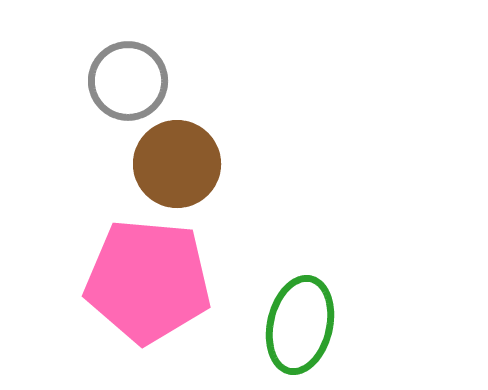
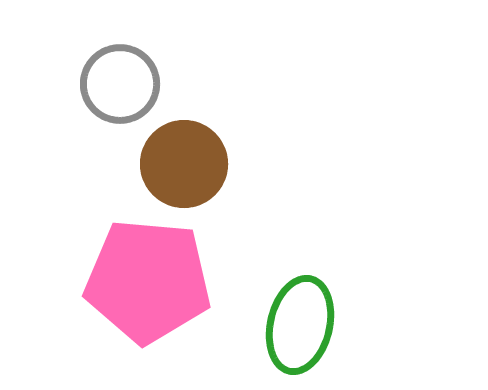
gray circle: moved 8 px left, 3 px down
brown circle: moved 7 px right
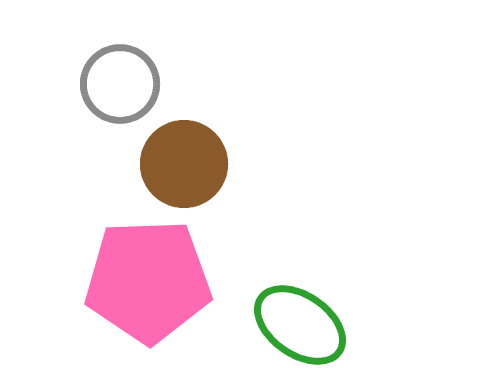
pink pentagon: rotated 7 degrees counterclockwise
green ellipse: rotated 68 degrees counterclockwise
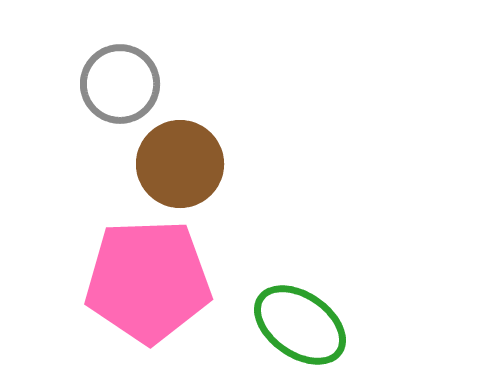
brown circle: moved 4 px left
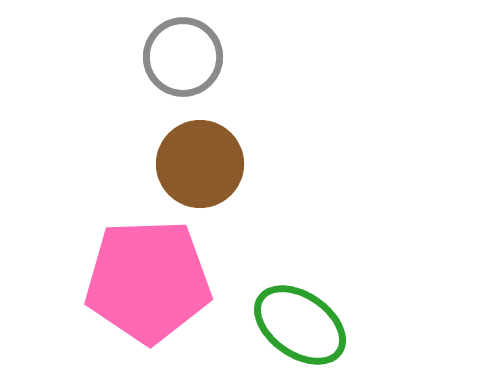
gray circle: moved 63 px right, 27 px up
brown circle: moved 20 px right
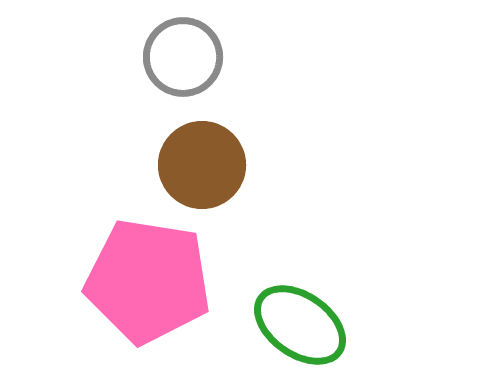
brown circle: moved 2 px right, 1 px down
pink pentagon: rotated 11 degrees clockwise
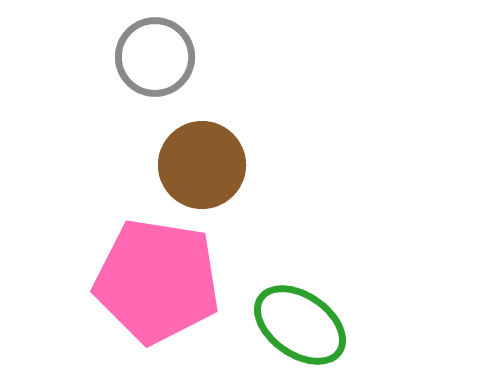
gray circle: moved 28 px left
pink pentagon: moved 9 px right
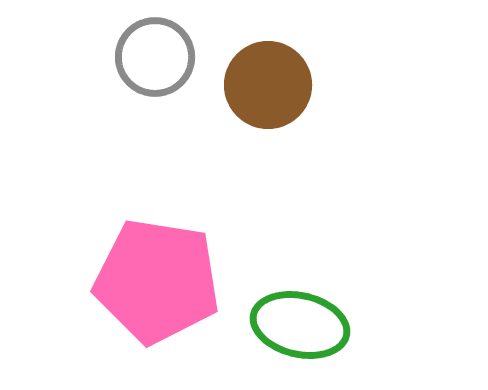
brown circle: moved 66 px right, 80 px up
green ellipse: rotated 22 degrees counterclockwise
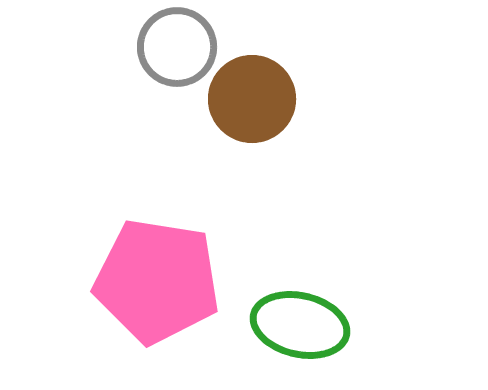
gray circle: moved 22 px right, 10 px up
brown circle: moved 16 px left, 14 px down
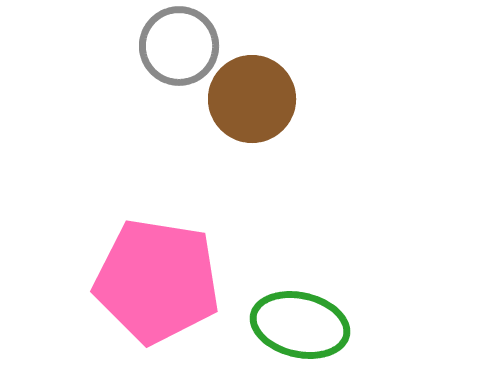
gray circle: moved 2 px right, 1 px up
